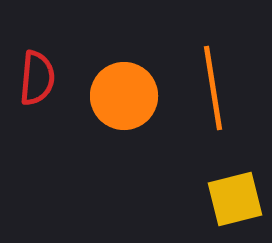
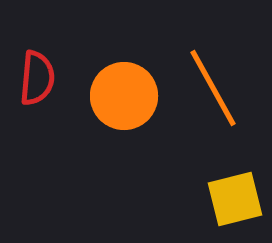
orange line: rotated 20 degrees counterclockwise
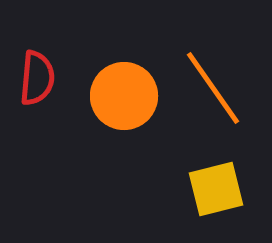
orange line: rotated 6 degrees counterclockwise
yellow square: moved 19 px left, 10 px up
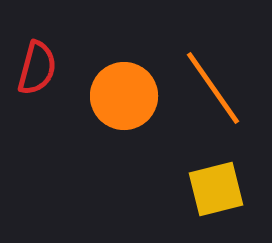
red semicircle: moved 10 px up; rotated 10 degrees clockwise
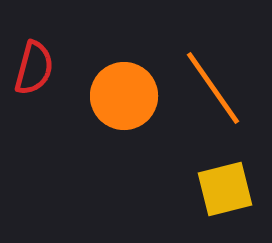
red semicircle: moved 3 px left
yellow square: moved 9 px right
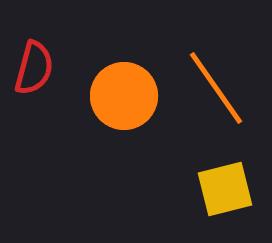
orange line: moved 3 px right
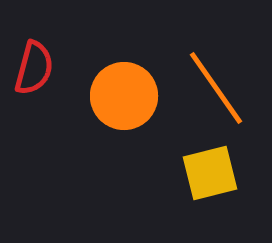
yellow square: moved 15 px left, 16 px up
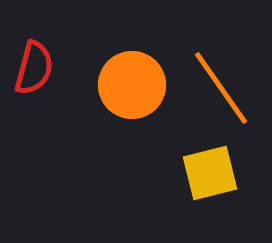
orange line: moved 5 px right
orange circle: moved 8 px right, 11 px up
